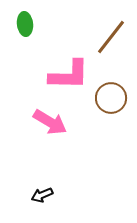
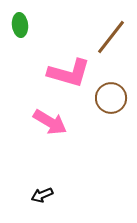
green ellipse: moved 5 px left, 1 px down
pink L-shape: moved 2 px up; rotated 15 degrees clockwise
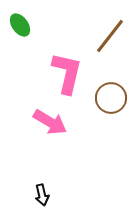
green ellipse: rotated 30 degrees counterclockwise
brown line: moved 1 px left, 1 px up
pink L-shape: moved 2 px left; rotated 93 degrees counterclockwise
black arrow: rotated 80 degrees counterclockwise
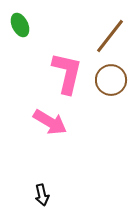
green ellipse: rotated 10 degrees clockwise
brown circle: moved 18 px up
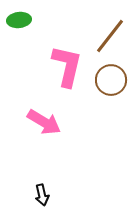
green ellipse: moved 1 px left, 5 px up; rotated 70 degrees counterclockwise
pink L-shape: moved 7 px up
pink arrow: moved 6 px left
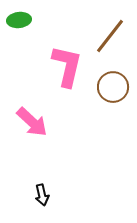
brown circle: moved 2 px right, 7 px down
pink arrow: moved 12 px left; rotated 12 degrees clockwise
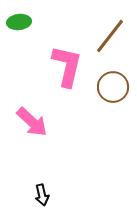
green ellipse: moved 2 px down
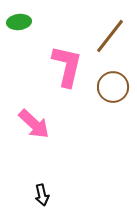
pink arrow: moved 2 px right, 2 px down
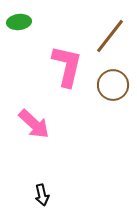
brown circle: moved 2 px up
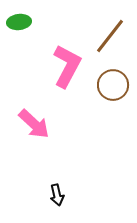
pink L-shape: rotated 15 degrees clockwise
black arrow: moved 15 px right
